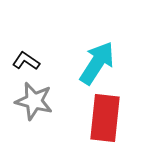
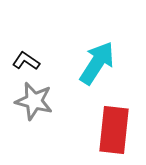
red rectangle: moved 9 px right, 12 px down
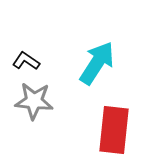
gray star: rotated 9 degrees counterclockwise
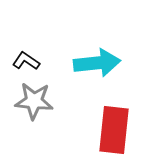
cyan arrow: rotated 51 degrees clockwise
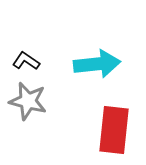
cyan arrow: moved 1 px down
gray star: moved 6 px left; rotated 9 degrees clockwise
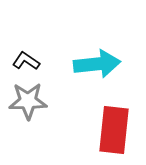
gray star: rotated 15 degrees counterclockwise
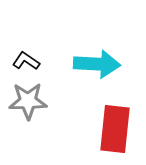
cyan arrow: rotated 9 degrees clockwise
red rectangle: moved 1 px right, 1 px up
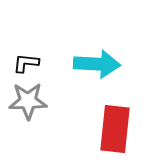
black L-shape: moved 2 px down; rotated 28 degrees counterclockwise
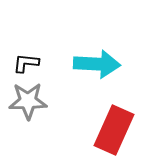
red rectangle: moved 1 px left, 1 px down; rotated 18 degrees clockwise
